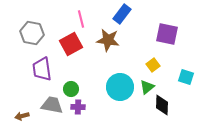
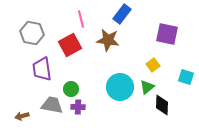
red square: moved 1 px left, 1 px down
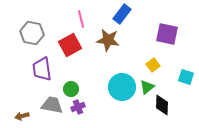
cyan circle: moved 2 px right
purple cross: rotated 24 degrees counterclockwise
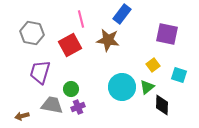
purple trapezoid: moved 2 px left, 3 px down; rotated 25 degrees clockwise
cyan square: moved 7 px left, 2 px up
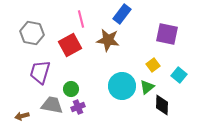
cyan square: rotated 21 degrees clockwise
cyan circle: moved 1 px up
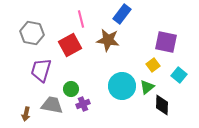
purple square: moved 1 px left, 8 px down
purple trapezoid: moved 1 px right, 2 px up
purple cross: moved 5 px right, 3 px up
brown arrow: moved 4 px right, 2 px up; rotated 64 degrees counterclockwise
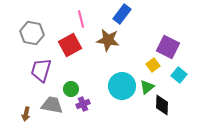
purple square: moved 2 px right, 5 px down; rotated 15 degrees clockwise
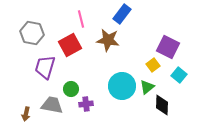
purple trapezoid: moved 4 px right, 3 px up
purple cross: moved 3 px right; rotated 16 degrees clockwise
